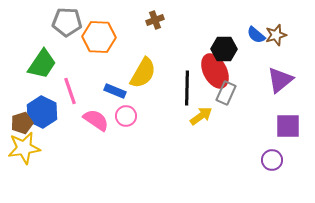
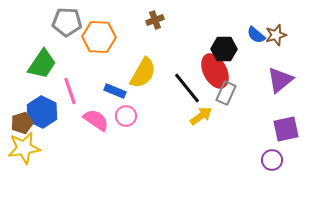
black line: rotated 40 degrees counterclockwise
purple square: moved 2 px left, 3 px down; rotated 12 degrees counterclockwise
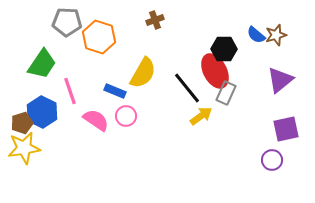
orange hexagon: rotated 16 degrees clockwise
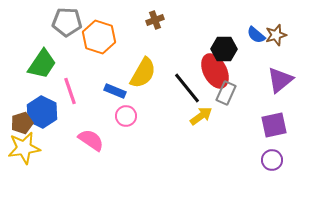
pink semicircle: moved 5 px left, 20 px down
purple square: moved 12 px left, 4 px up
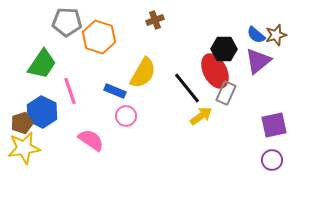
purple triangle: moved 22 px left, 19 px up
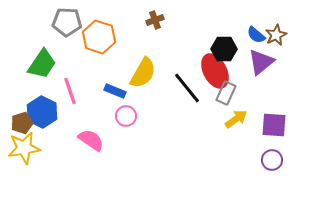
brown star: rotated 10 degrees counterclockwise
purple triangle: moved 3 px right, 1 px down
yellow arrow: moved 35 px right, 3 px down
purple square: rotated 16 degrees clockwise
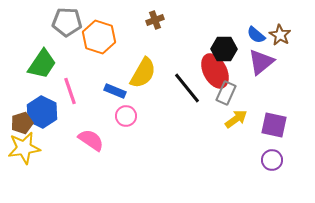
brown star: moved 4 px right; rotated 15 degrees counterclockwise
purple square: rotated 8 degrees clockwise
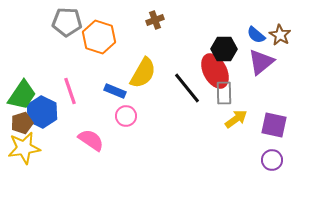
green trapezoid: moved 20 px left, 31 px down
gray rectangle: moved 2 px left; rotated 25 degrees counterclockwise
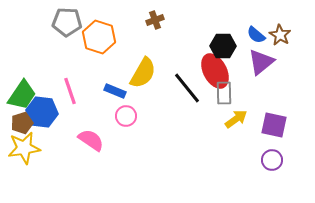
black hexagon: moved 1 px left, 3 px up
blue hexagon: rotated 20 degrees counterclockwise
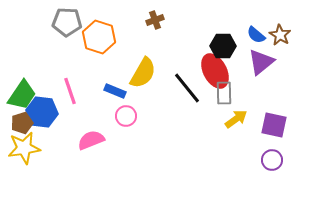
pink semicircle: rotated 56 degrees counterclockwise
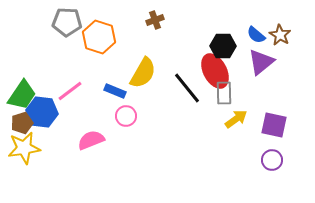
pink line: rotated 72 degrees clockwise
